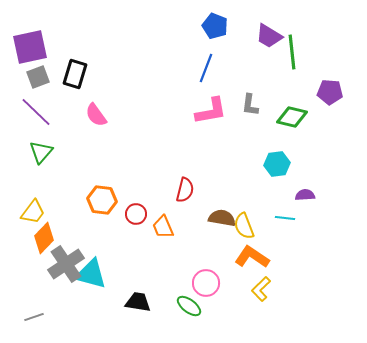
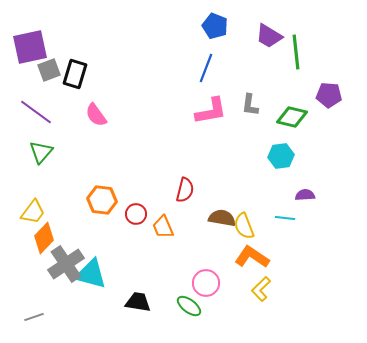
green line: moved 4 px right
gray square: moved 11 px right, 7 px up
purple pentagon: moved 1 px left, 3 px down
purple line: rotated 8 degrees counterclockwise
cyan hexagon: moved 4 px right, 8 px up
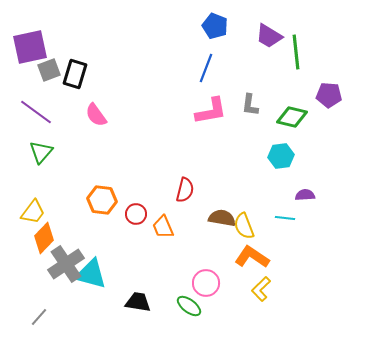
gray line: moved 5 px right; rotated 30 degrees counterclockwise
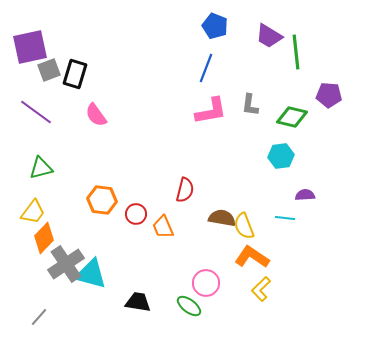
green triangle: moved 16 px down; rotated 35 degrees clockwise
